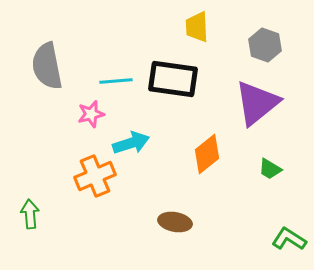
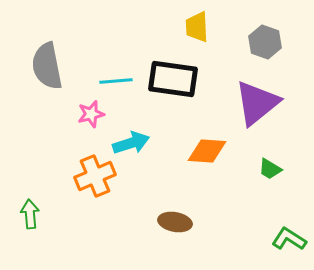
gray hexagon: moved 3 px up
orange diamond: moved 3 px up; rotated 42 degrees clockwise
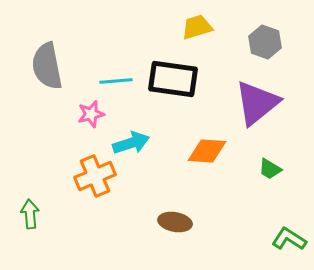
yellow trapezoid: rotated 76 degrees clockwise
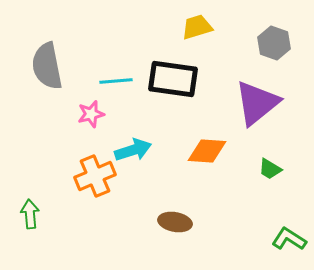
gray hexagon: moved 9 px right, 1 px down
cyan arrow: moved 2 px right, 7 px down
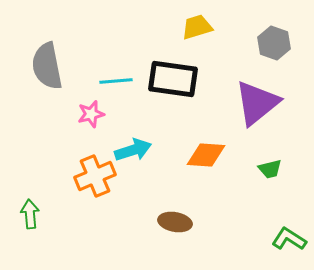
orange diamond: moved 1 px left, 4 px down
green trapezoid: rotated 45 degrees counterclockwise
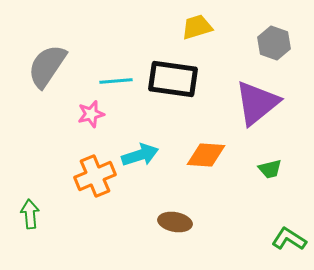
gray semicircle: rotated 45 degrees clockwise
cyan arrow: moved 7 px right, 5 px down
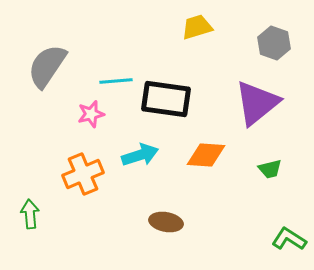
black rectangle: moved 7 px left, 20 px down
orange cross: moved 12 px left, 2 px up
brown ellipse: moved 9 px left
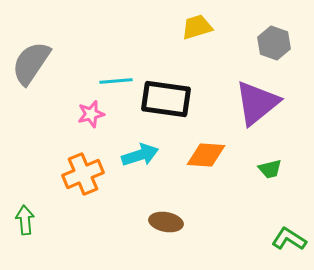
gray semicircle: moved 16 px left, 3 px up
green arrow: moved 5 px left, 6 px down
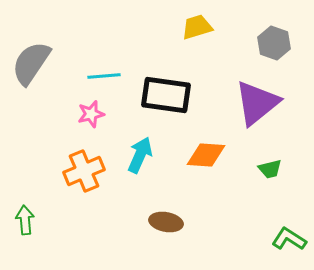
cyan line: moved 12 px left, 5 px up
black rectangle: moved 4 px up
cyan arrow: rotated 48 degrees counterclockwise
orange cross: moved 1 px right, 3 px up
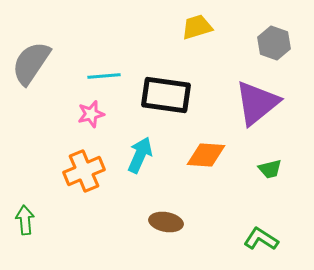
green L-shape: moved 28 px left
